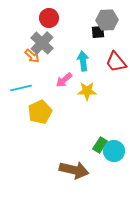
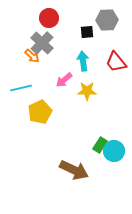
black square: moved 11 px left
brown arrow: rotated 12 degrees clockwise
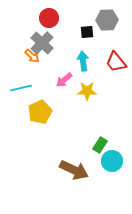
cyan circle: moved 2 px left, 10 px down
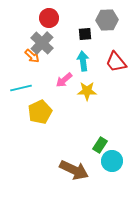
black square: moved 2 px left, 2 px down
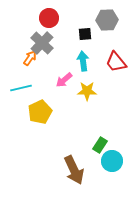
orange arrow: moved 2 px left, 2 px down; rotated 98 degrees counterclockwise
brown arrow: rotated 40 degrees clockwise
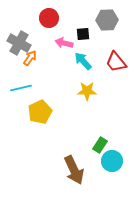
black square: moved 2 px left
gray cross: moved 23 px left; rotated 15 degrees counterclockwise
cyan arrow: rotated 36 degrees counterclockwise
pink arrow: moved 37 px up; rotated 54 degrees clockwise
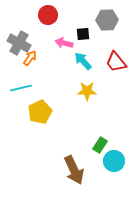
red circle: moved 1 px left, 3 px up
cyan circle: moved 2 px right
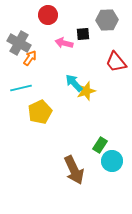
cyan arrow: moved 9 px left, 22 px down
yellow star: moved 1 px left; rotated 18 degrees counterclockwise
cyan circle: moved 2 px left
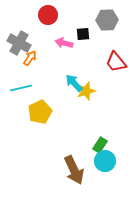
cyan circle: moved 7 px left
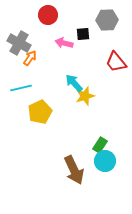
yellow star: moved 1 px left, 5 px down
